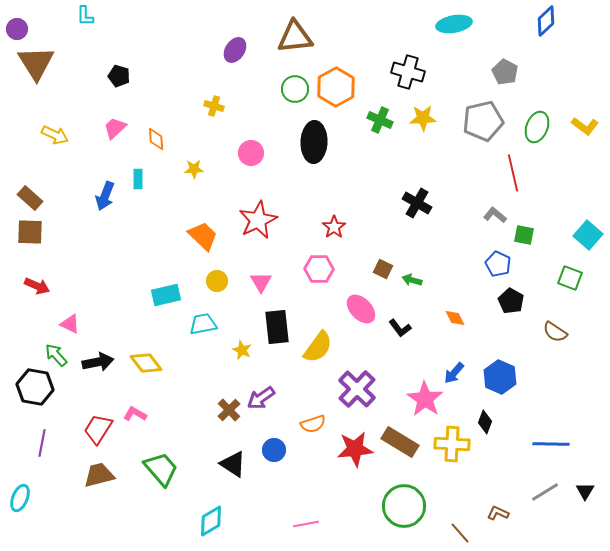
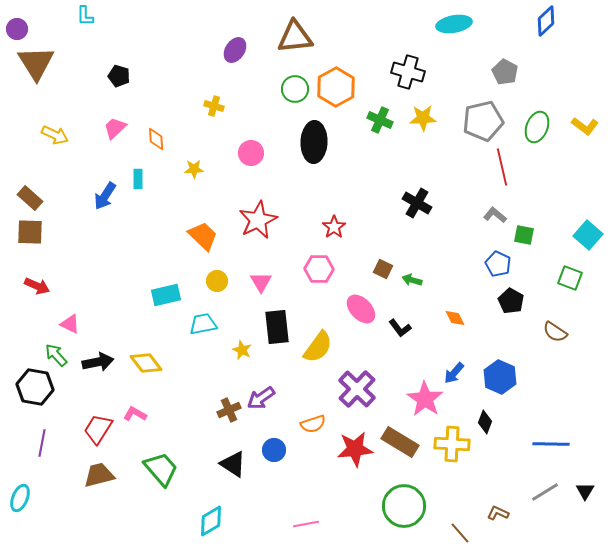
red line at (513, 173): moved 11 px left, 6 px up
blue arrow at (105, 196): rotated 12 degrees clockwise
brown cross at (229, 410): rotated 20 degrees clockwise
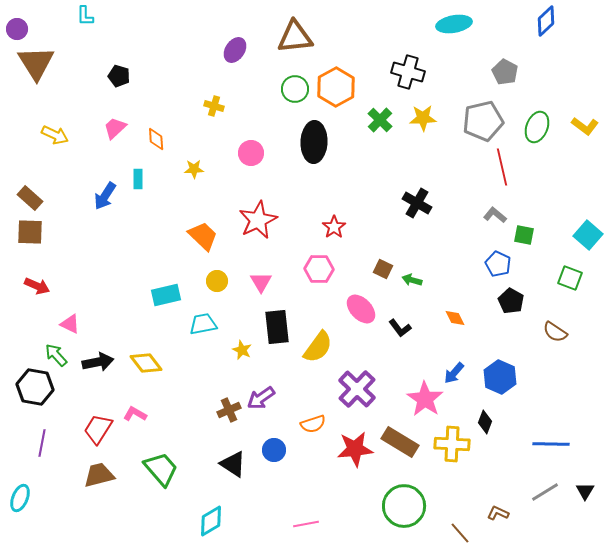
green cross at (380, 120): rotated 20 degrees clockwise
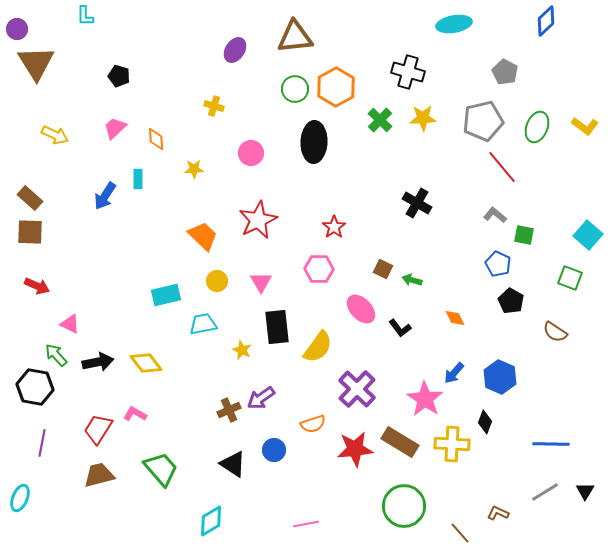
red line at (502, 167): rotated 27 degrees counterclockwise
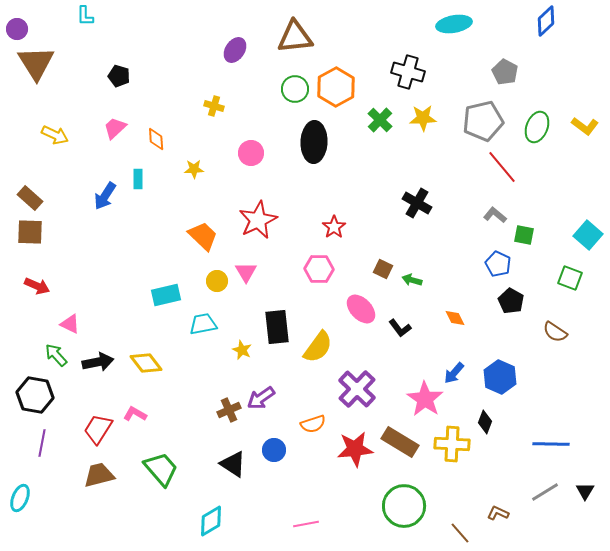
pink triangle at (261, 282): moved 15 px left, 10 px up
black hexagon at (35, 387): moved 8 px down
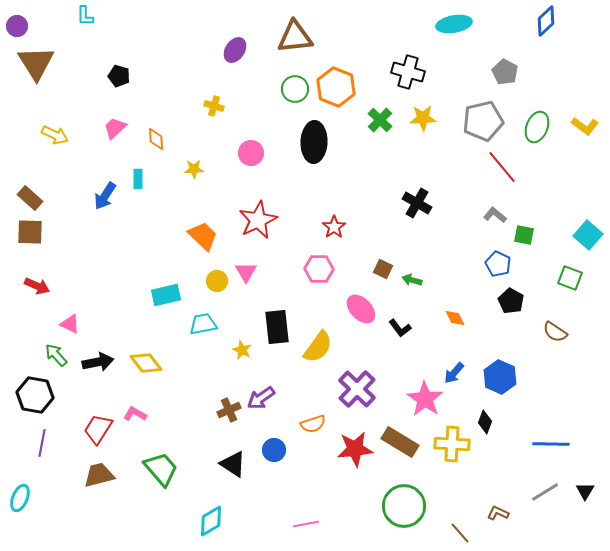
purple circle at (17, 29): moved 3 px up
orange hexagon at (336, 87): rotated 9 degrees counterclockwise
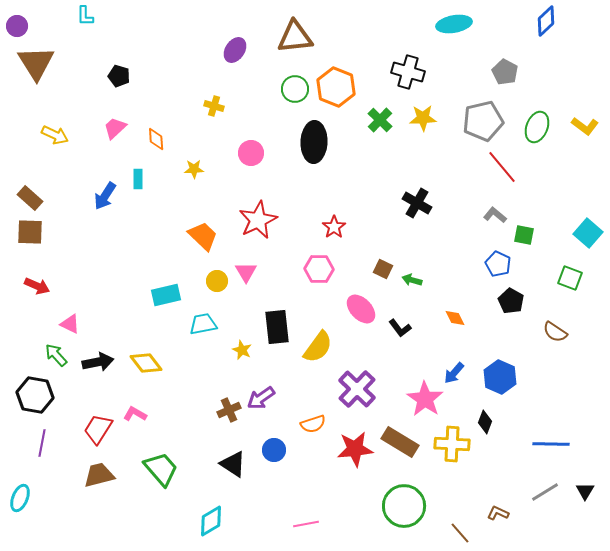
cyan square at (588, 235): moved 2 px up
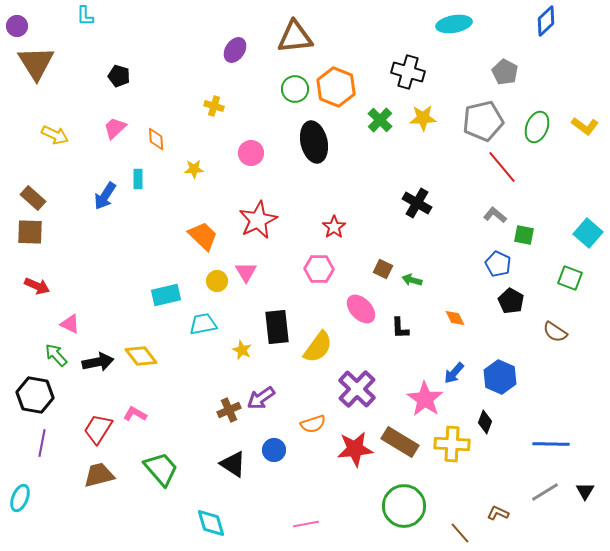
black ellipse at (314, 142): rotated 15 degrees counterclockwise
brown rectangle at (30, 198): moved 3 px right
black L-shape at (400, 328): rotated 35 degrees clockwise
yellow diamond at (146, 363): moved 5 px left, 7 px up
cyan diamond at (211, 521): moved 2 px down; rotated 76 degrees counterclockwise
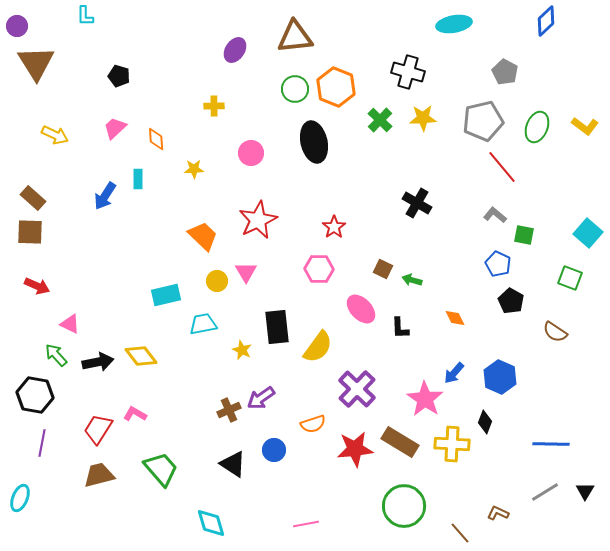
yellow cross at (214, 106): rotated 18 degrees counterclockwise
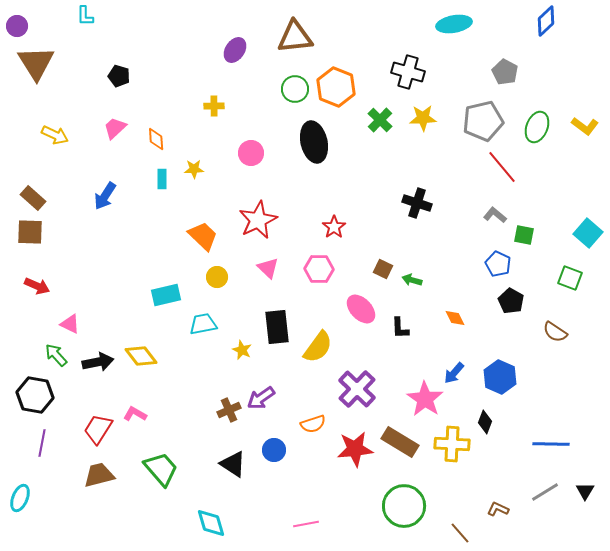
cyan rectangle at (138, 179): moved 24 px right
black cross at (417, 203): rotated 12 degrees counterclockwise
pink triangle at (246, 272): moved 22 px right, 4 px up; rotated 15 degrees counterclockwise
yellow circle at (217, 281): moved 4 px up
brown L-shape at (498, 513): moved 4 px up
